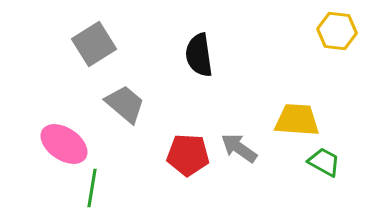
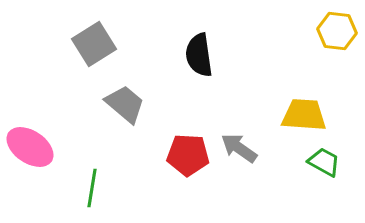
yellow trapezoid: moved 7 px right, 5 px up
pink ellipse: moved 34 px left, 3 px down
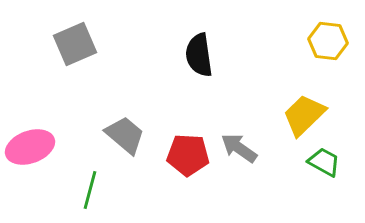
yellow hexagon: moved 9 px left, 10 px down
gray square: moved 19 px left; rotated 9 degrees clockwise
gray trapezoid: moved 31 px down
yellow trapezoid: rotated 48 degrees counterclockwise
pink ellipse: rotated 54 degrees counterclockwise
green line: moved 2 px left, 2 px down; rotated 6 degrees clockwise
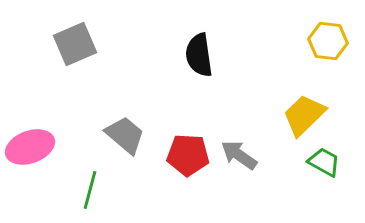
gray arrow: moved 7 px down
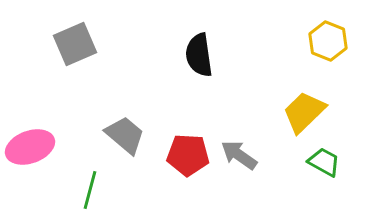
yellow hexagon: rotated 15 degrees clockwise
yellow trapezoid: moved 3 px up
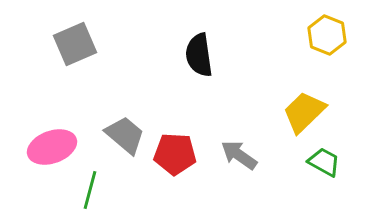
yellow hexagon: moved 1 px left, 6 px up
pink ellipse: moved 22 px right
red pentagon: moved 13 px left, 1 px up
